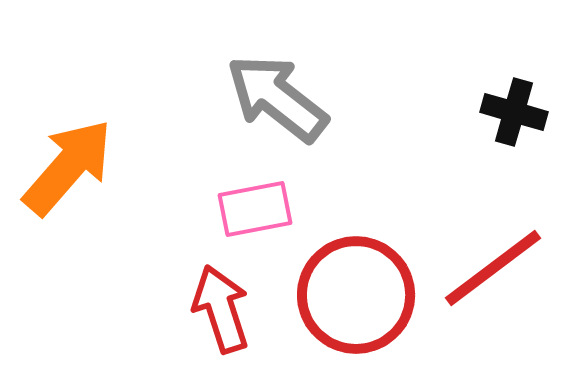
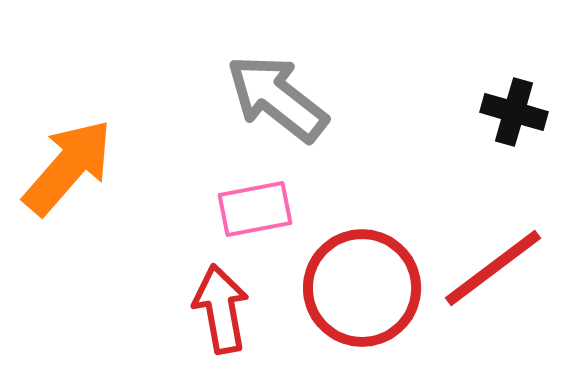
red circle: moved 6 px right, 7 px up
red arrow: rotated 8 degrees clockwise
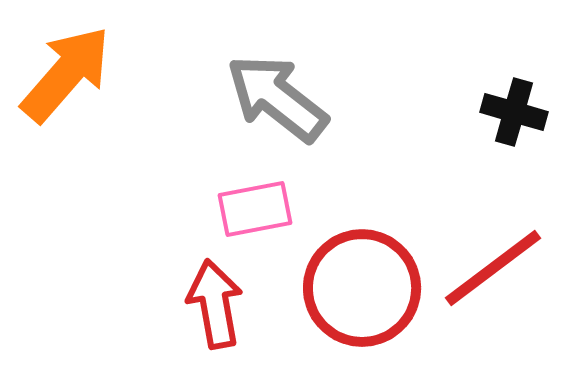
orange arrow: moved 2 px left, 93 px up
red arrow: moved 6 px left, 5 px up
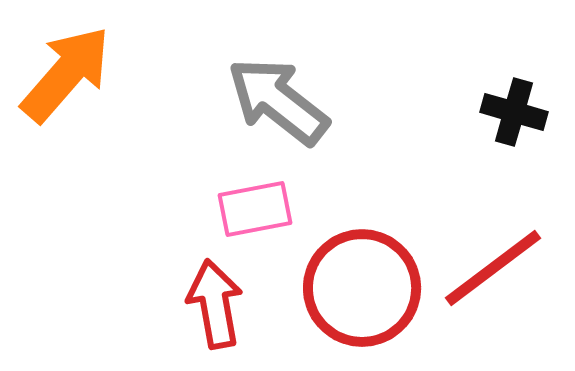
gray arrow: moved 1 px right, 3 px down
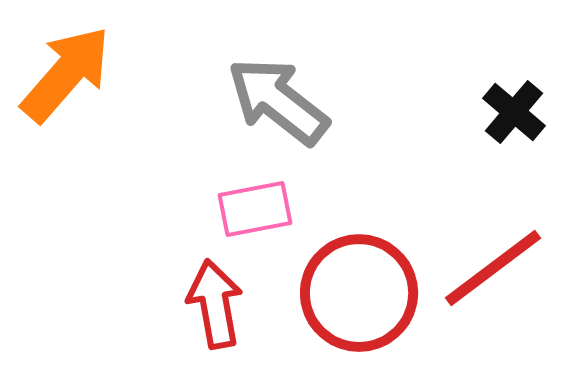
black cross: rotated 24 degrees clockwise
red circle: moved 3 px left, 5 px down
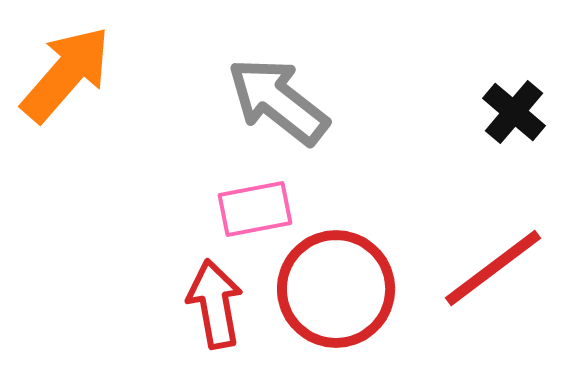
red circle: moved 23 px left, 4 px up
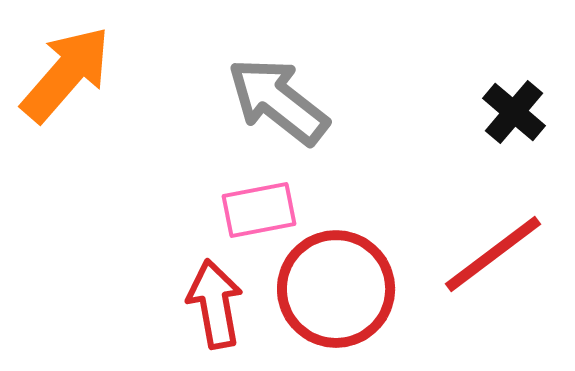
pink rectangle: moved 4 px right, 1 px down
red line: moved 14 px up
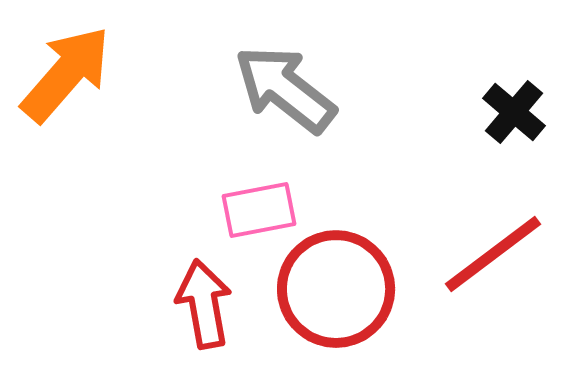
gray arrow: moved 7 px right, 12 px up
red arrow: moved 11 px left
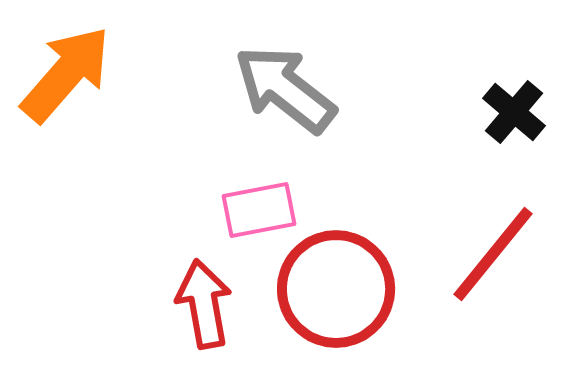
red line: rotated 14 degrees counterclockwise
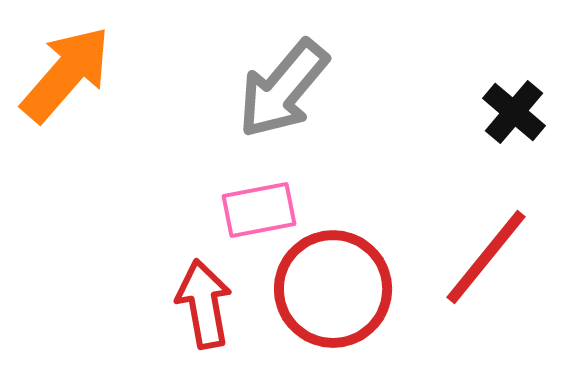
gray arrow: moved 2 px left; rotated 88 degrees counterclockwise
red line: moved 7 px left, 3 px down
red circle: moved 3 px left
